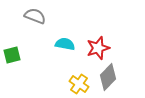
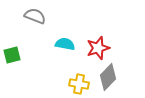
yellow cross: rotated 24 degrees counterclockwise
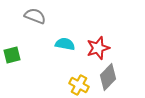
yellow cross: moved 1 px down; rotated 18 degrees clockwise
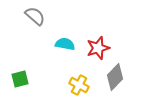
gray semicircle: rotated 20 degrees clockwise
green square: moved 8 px right, 24 px down
gray diamond: moved 7 px right
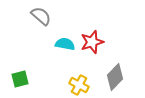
gray semicircle: moved 6 px right
red star: moved 6 px left, 6 px up
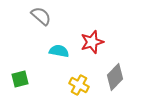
cyan semicircle: moved 6 px left, 7 px down
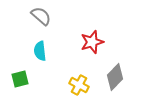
cyan semicircle: moved 19 px left; rotated 108 degrees counterclockwise
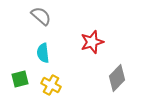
cyan semicircle: moved 3 px right, 2 px down
gray diamond: moved 2 px right, 1 px down
yellow cross: moved 28 px left
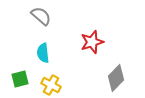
gray diamond: moved 1 px left
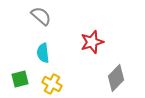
yellow cross: moved 1 px right, 1 px up
